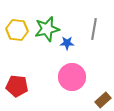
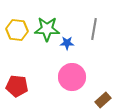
green star: rotated 15 degrees clockwise
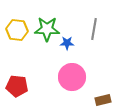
brown rectangle: rotated 28 degrees clockwise
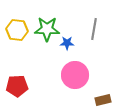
pink circle: moved 3 px right, 2 px up
red pentagon: rotated 10 degrees counterclockwise
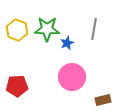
yellow hexagon: rotated 15 degrees clockwise
blue star: rotated 24 degrees counterclockwise
pink circle: moved 3 px left, 2 px down
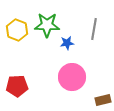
green star: moved 4 px up
blue star: rotated 16 degrees clockwise
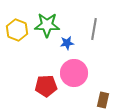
pink circle: moved 2 px right, 4 px up
red pentagon: moved 29 px right
brown rectangle: rotated 63 degrees counterclockwise
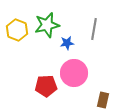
green star: rotated 15 degrees counterclockwise
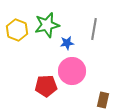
pink circle: moved 2 px left, 2 px up
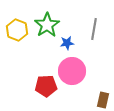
green star: rotated 20 degrees counterclockwise
